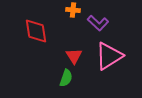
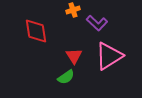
orange cross: rotated 24 degrees counterclockwise
purple L-shape: moved 1 px left
green semicircle: moved 1 px up; rotated 36 degrees clockwise
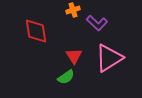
pink triangle: moved 2 px down
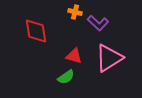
orange cross: moved 2 px right, 2 px down; rotated 32 degrees clockwise
purple L-shape: moved 1 px right
red triangle: rotated 42 degrees counterclockwise
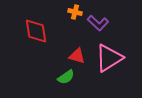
red triangle: moved 3 px right
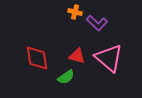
purple L-shape: moved 1 px left
red diamond: moved 1 px right, 27 px down
pink triangle: rotated 48 degrees counterclockwise
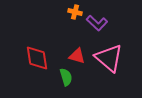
green semicircle: rotated 72 degrees counterclockwise
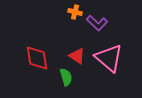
red triangle: rotated 18 degrees clockwise
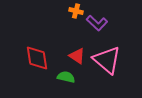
orange cross: moved 1 px right, 1 px up
pink triangle: moved 2 px left, 2 px down
green semicircle: rotated 60 degrees counterclockwise
